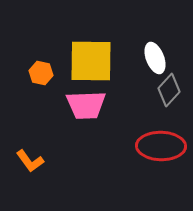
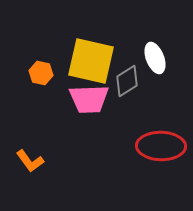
yellow square: rotated 12 degrees clockwise
gray diamond: moved 42 px left, 9 px up; rotated 16 degrees clockwise
pink trapezoid: moved 3 px right, 6 px up
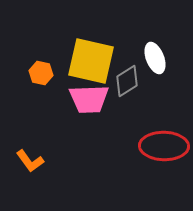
red ellipse: moved 3 px right
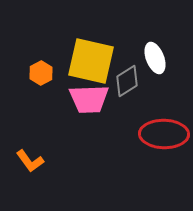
orange hexagon: rotated 20 degrees clockwise
red ellipse: moved 12 px up
